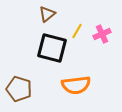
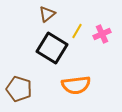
black square: rotated 16 degrees clockwise
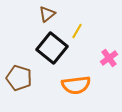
pink cross: moved 7 px right, 24 px down; rotated 12 degrees counterclockwise
black square: rotated 8 degrees clockwise
brown pentagon: moved 11 px up
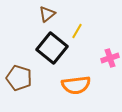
pink cross: moved 1 px right; rotated 18 degrees clockwise
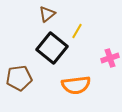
brown pentagon: rotated 25 degrees counterclockwise
